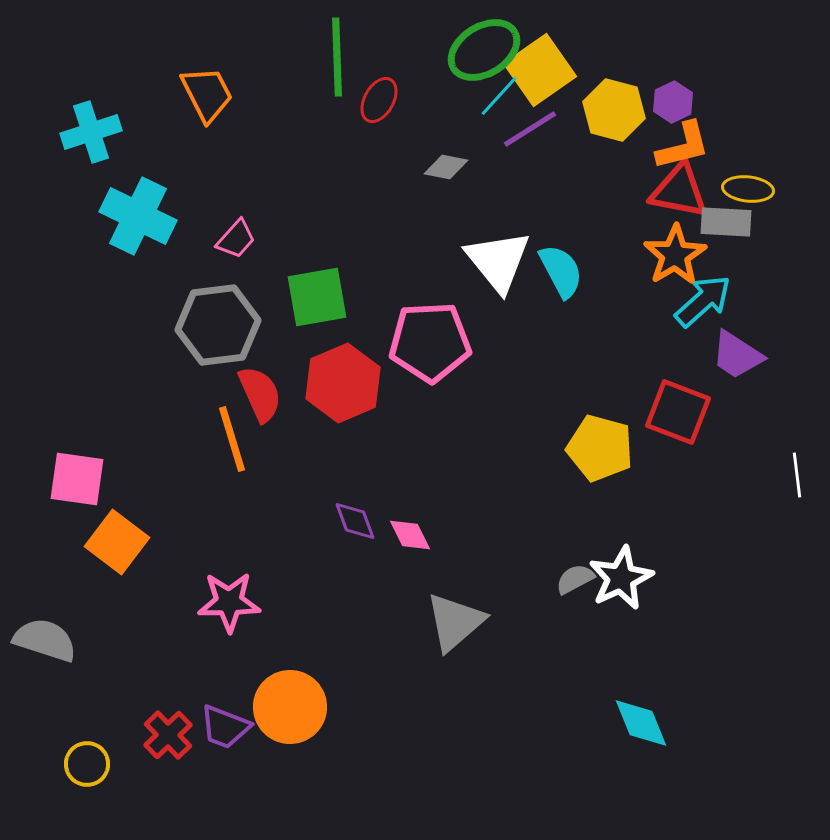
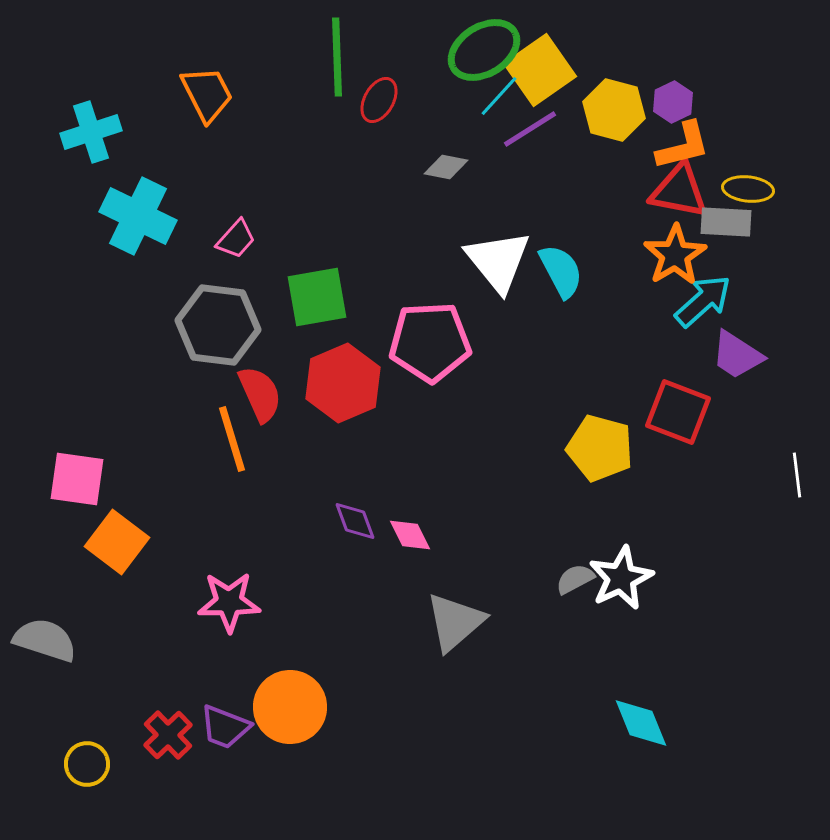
gray hexagon at (218, 325): rotated 14 degrees clockwise
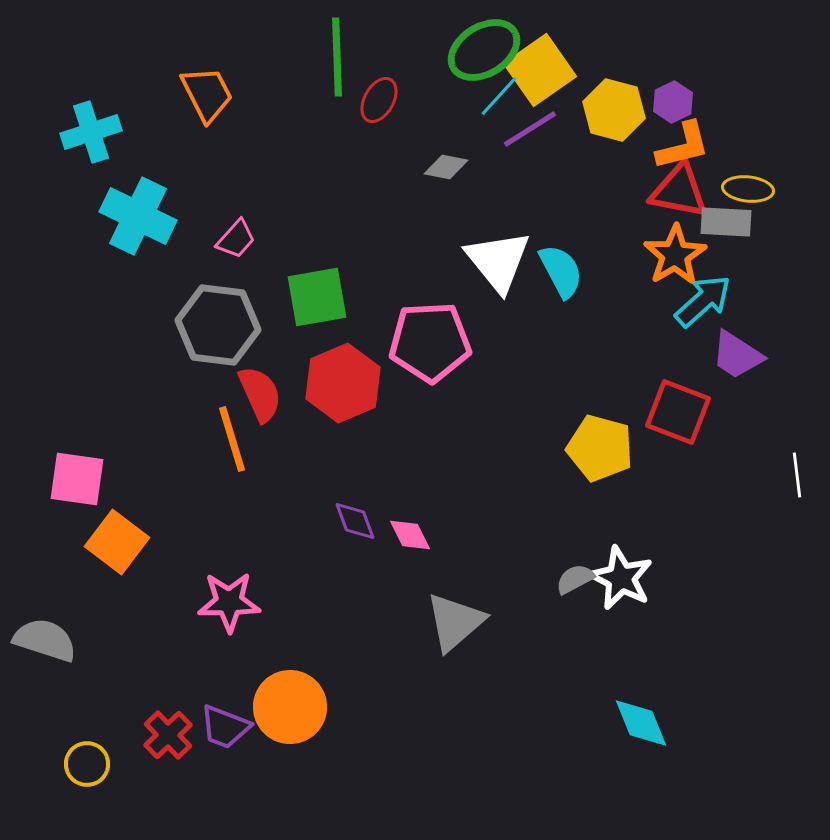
white star at (621, 578): rotated 20 degrees counterclockwise
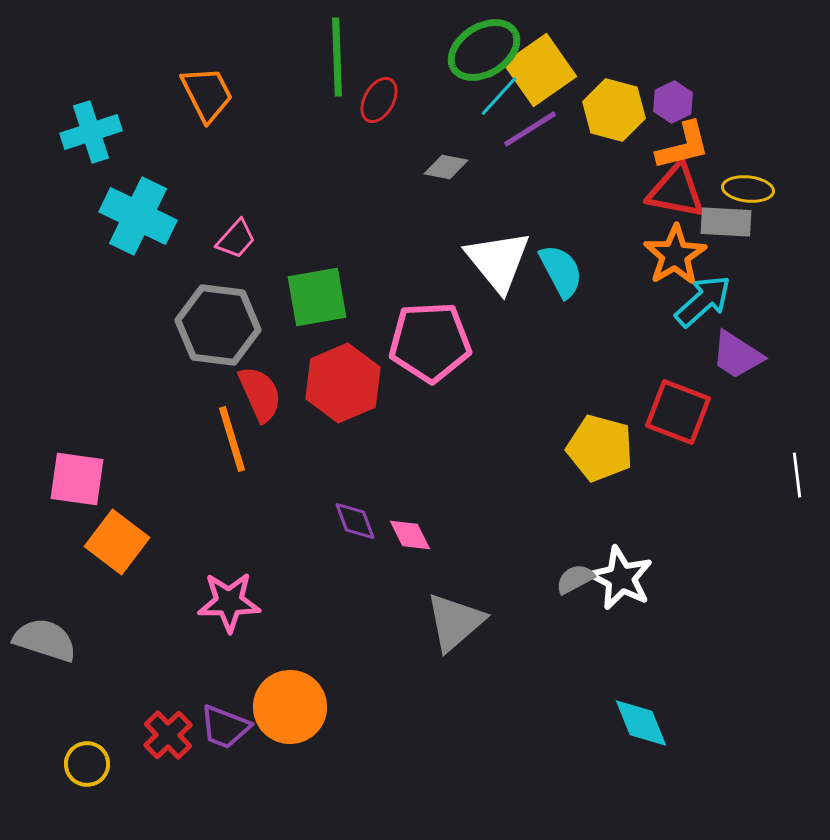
red triangle at (679, 191): moved 3 px left
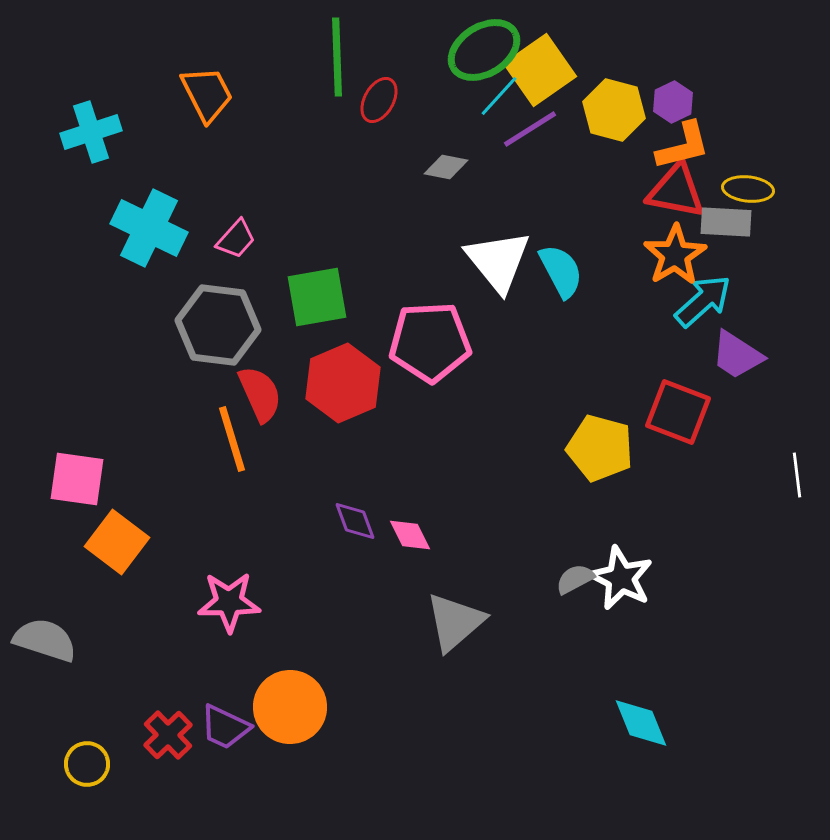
cyan cross at (138, 216): moved 11 px right, 12 px down
purple trapezoid at (225, 727): rotated 4 degrees clockwise
